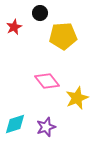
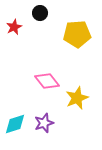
yellow pentagon: moved 14 px right, 2 px up
purple star: moved 2 px left, 4 px up
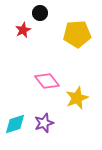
red star: moved 9 px right, 3 px down
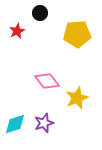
red star: moved 6 px left, 1 px down
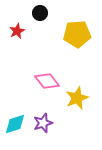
purple star: moved 1 px left
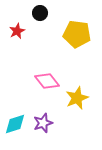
yellow pentagon: rotated 12 degrees clockwise
